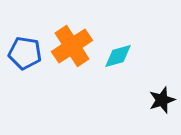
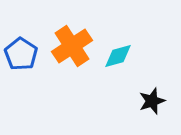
blue pentagon: moved 4 px left, 1 px down; rotated 24 degrees clockwise
black star: moved 10 px left, 1 px down
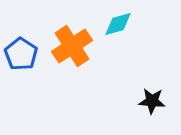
cyan diamond: moved 32 px up
black star: rotated 24 degrees clockwise
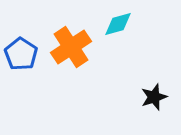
orange cross: moved 1 px left, 1 px down
black star: moved 2 px right, 4 px up; rotated 24 degrees counterclockwise
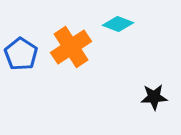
cyan diamond: rotated 36 degrees clockwise
black star: rotated 16 degrees clockwise
